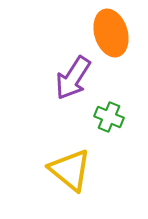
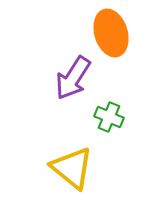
yellow triangle: moved 2 px right, 2 px up
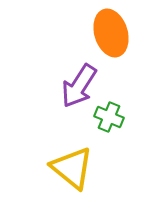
purple arrow: moved 6 px right, 8 px down
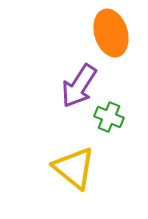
yellow triangle: moved 2 px right
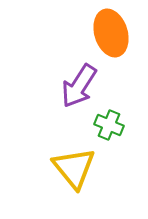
green cross: moved 8 px down
yellow triangle: rotated 12 degrees clockwise
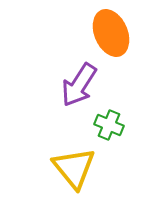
orange ellipse: rotated 6 degrees counterclockwise
purple arrow: moved 1 px up
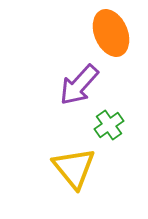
purple arrow: rotated 9 degrees clockwise
green cross: rotated 32 degrees clockwise
